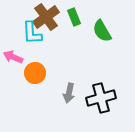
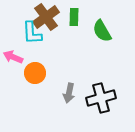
green rectangle: rotated 24 degrees clockwise
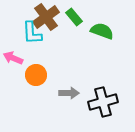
green rectangle: rotated 42 degrees counterclockwise
green semicircle: rotated 140 degrees clockwise
pink arrow: moved 1 px down
orange circle: moved 1 px right, 2 px down
gray arrow: rotated 102 degrees counterclockwise
black cross: moved 2 px right, 4 px down
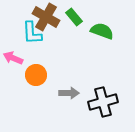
brown cross: rotated 24 degrees counterclockwise
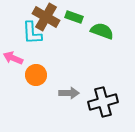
green rectangle: rotated 30 degrees counterclockwise
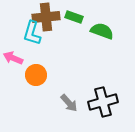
brown cross: rotated 36 degrees counterclockwise
cyan L-shape: rotated 20 degrees clockwise
gray arrow: moved 10 px down; rotated 48 degrees clockwise
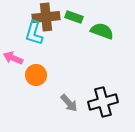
cyan L-shape: moved 2 px right
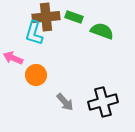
gray arrow: moved 4 px left, 1 px up
